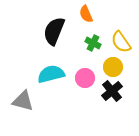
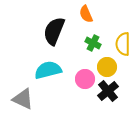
yellow semicircle: moved 2 px right, 2 px down; rotated 35 degrees clockwise
yellow circle: moved 6 px left
cyan semicircle: moved 3 px left, 4 px up
pink circle: moved 1 px down
black cross: moved 4 px left
gray triangle: moved 2 px up; rotated 10 degrees clockwise
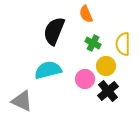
yellow circle: moved 1 px left, 1 px up
gray triangle: moved 1 px left, 2 px down
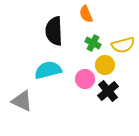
black semicircle: rotated 24 degrees counterclockwise
yellow semicircle: moved 1 px down; rotated 105 degrees counterclockwise
yellow circle: moved 1 px left, 1 px up
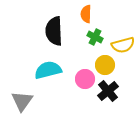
orange semicircle: rotated 24 degrees clockwise
green cross: moved 2 px right, 6 px up
gray triangle: rotated 40 degrees clockwise
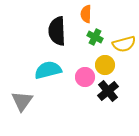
black semicircle: moved 3 px right
yellow semicircle: moved 1 px right, 1 px up
pink circle: moved 2 px up
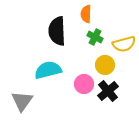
pink circle: moved 1 px left, 7 px down
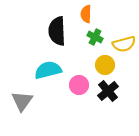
pink circle: moved 5 px left, 1 px down
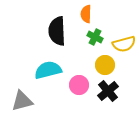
gray triangle: rotated 40 degrees clockwise
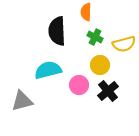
orange semicircle: moved 2 px up
yellow circle: moved 5 px left
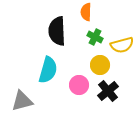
yellow semicircle: moved 2 px left, 1 px down
cyan semicircle: rotated 120 degrees clockwise
